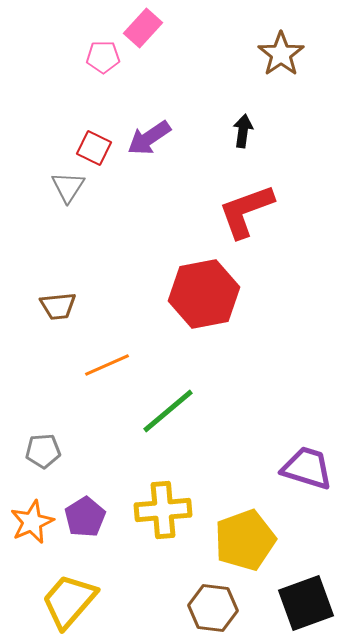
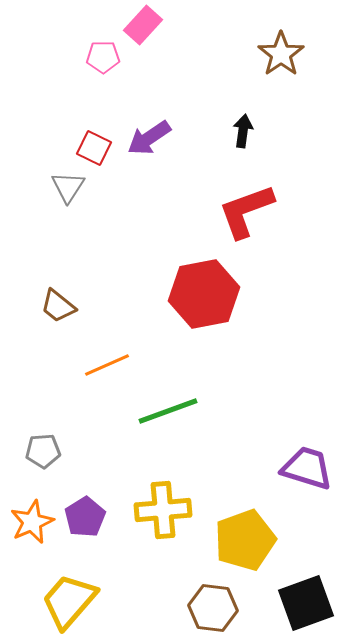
pink rectangle: moved 3 px up
brown trapezoid: rotated 45 degrees clockwise
green line: rotated 20 degrees clockwise
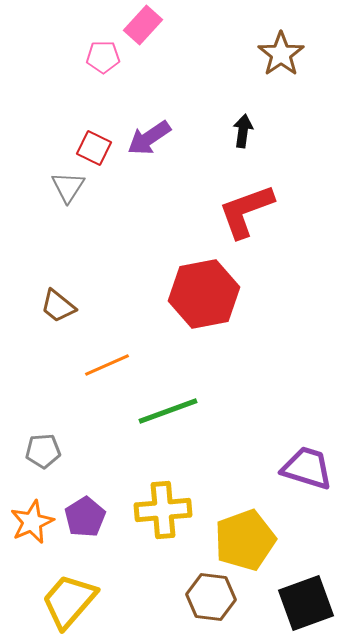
brown hexagon: moved 2 px left, 11 px up
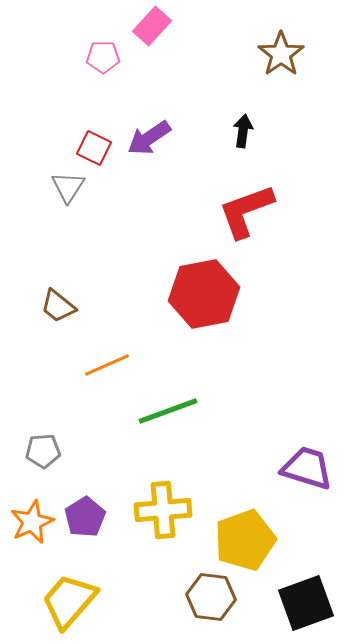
pink rectangle: moved 9 px right, 1 px down
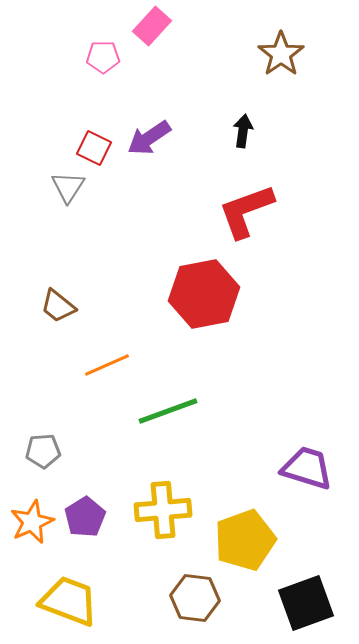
brown hexagon: moved 16 px left, 1 px down
yellow trapezoid: rotated 70 degrees clockwise
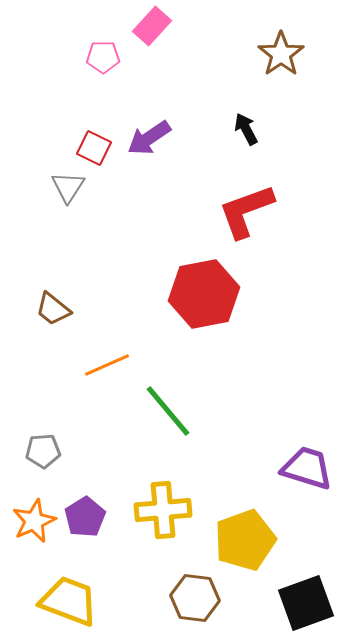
black arrow: moved 3 px right, 2 px up; rotated 36 degrees counterclockwise
brown trapezoid: moved 5 px left, 3 px down
green line: rotated 70 degrees clockwise
orange star: moved 2 px right, 1 px up
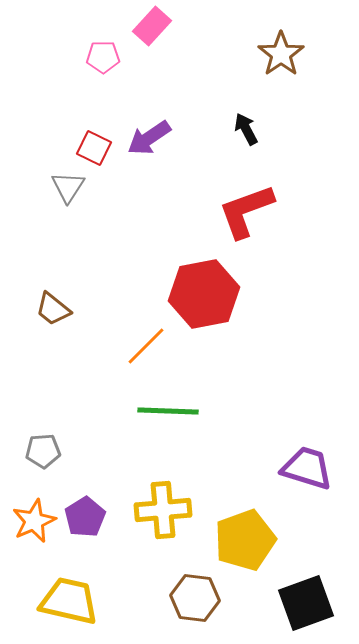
orange line: moved 39 px right, 19 px up; rotated 21 degrees counterclockwise
green line: rotated 48 degrees counterclockwise
yellow trapezoid: rotated 8 degrees counterclockwise
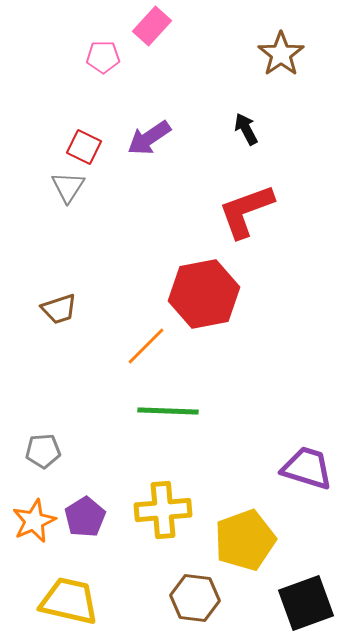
red square: moved 10 px left, 1 px up
brown trapezoid: moved 6 px right; rotated 57 degrees counterclockwise
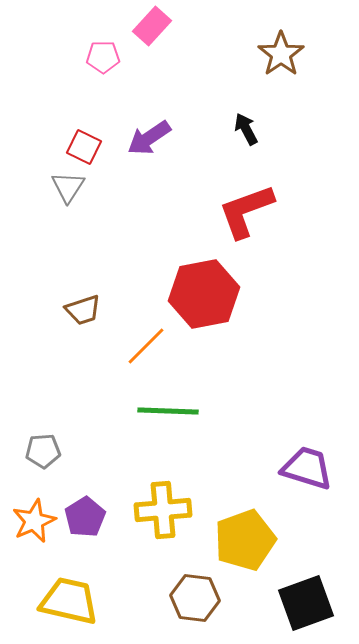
brown trapezoid: moved 24 px right, 1 px down
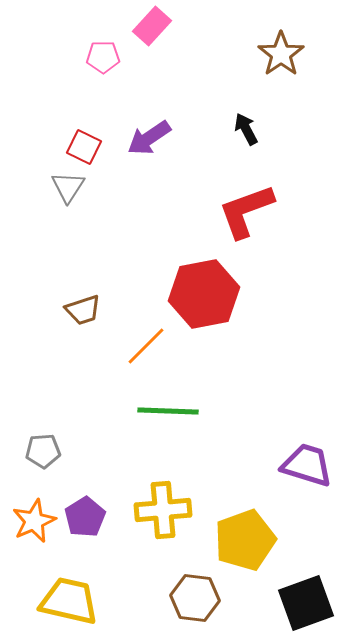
purple trapezoid: moved 3 px up
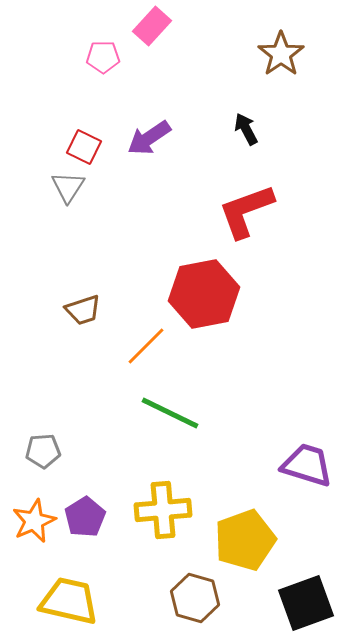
green line: moved 2 px right, 2 px down; rotated 24 degrees clockwise
brown hexagon: rotated 9 degrees clockwise
